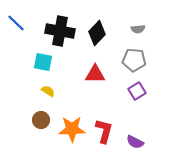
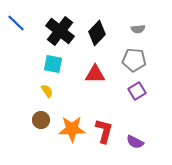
black cross: rotated 28 degrees clockwise
cyan square: moved 10 px right, 2 px down
yellow semicircle: moved 1 px left; rotated 24 degrees clockwise
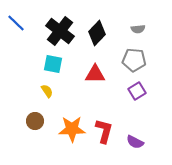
brown circle: moved 6 px left, 1 px down
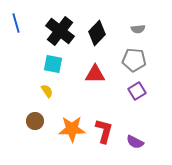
blue line: rotated 30 degrees clockwise
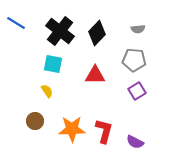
blue line: rotated 42 degrees counterclockwise
red triangle: moved 1 px down
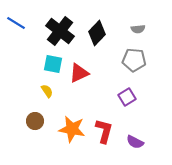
red triangle: moved 16 px left, 2 px up; rotated 25 degrees counterclockwise
purple square: moved 10 px left, 6 px down
orange star: rotated 12 degrees clockwise
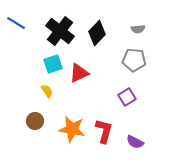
cyan square: rotated 30 degrees counterclockwise
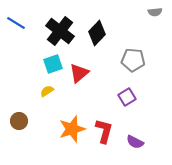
gray semicircle: moved 17 px right, 17 px up
gray pentagon: moved 1 px left
red triangle: rotated 15 degrees counterclockwise
yellow semicircle: rotated 88 degrees counterclockwise
brown circle: moved 16 px left
orange star: rotated 28 degrees counterclockwise
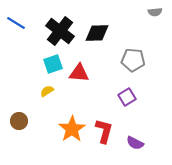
black diamond: rotated 45 degrees clockwise
red triangle: rotated 45 degrees clockwise
orange star: rotated 16 degrees counterclockwise
purple semicircle: moved 1 px down
